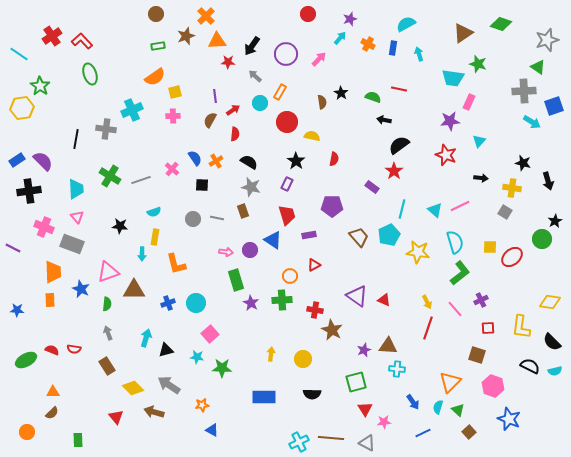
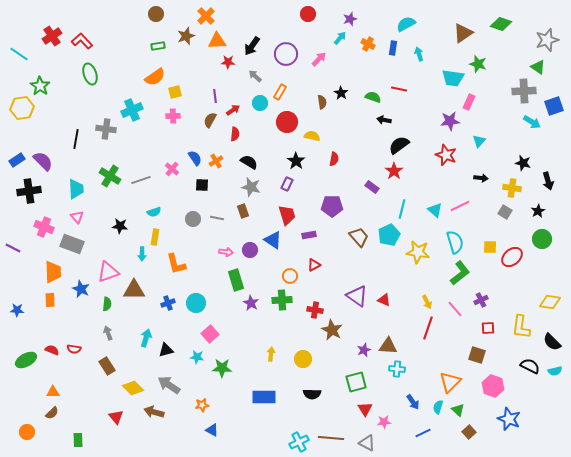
black star at (555, 221): moved 17 px left, 10 px up
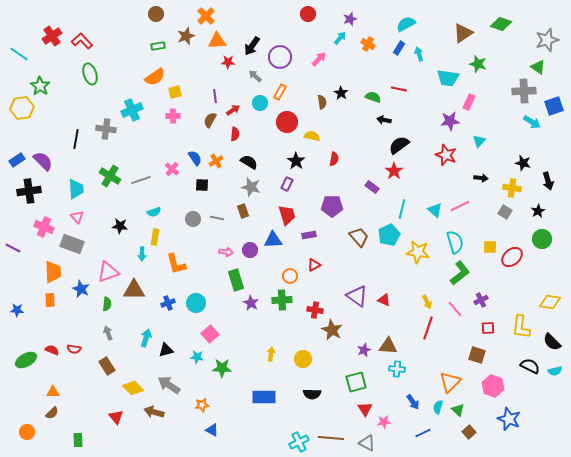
blue rectangle at (393, 48): moved 6 px right; rotated 24 degrees clockwise
purple circle at (286, 54): moved 6 px left, 3 px down
cyan trapezoid at (453, 78): moved 5 px left
blue triangle at (273, 240): rotated 36 degrees counterclockwise
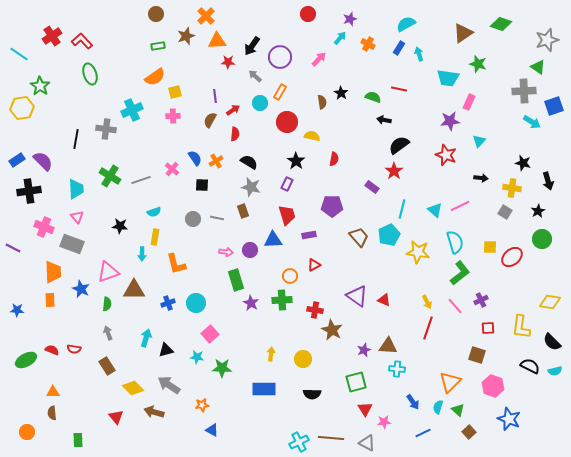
pink line at (455, 309): moved 3 px up
blue rectangle at (264, 397): moved 8 px up
brown semicircle at (52, 413): rotated 128 degrees clockwise
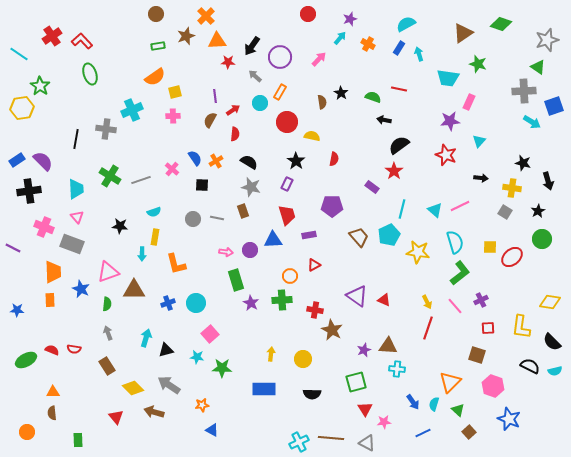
cyan semicircle at (438, 407): moved 4 px left, 3 px up
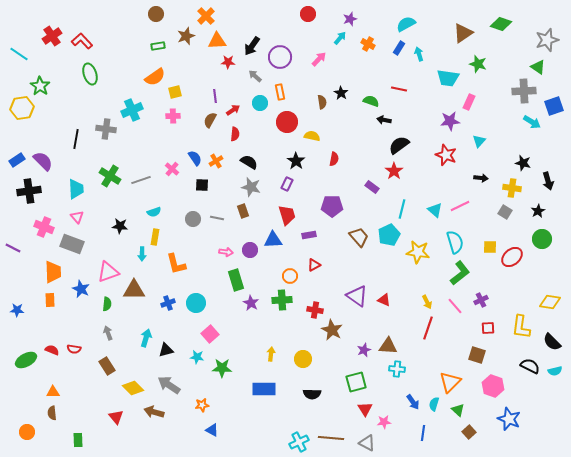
orange rectangle at (280, 92): rotated 42 degrees counterclockwise
green semicircle at (373, 97): moved 2 px left, 4 px down
blue line at (423, 433): rotated 56 degrees counterclockwise
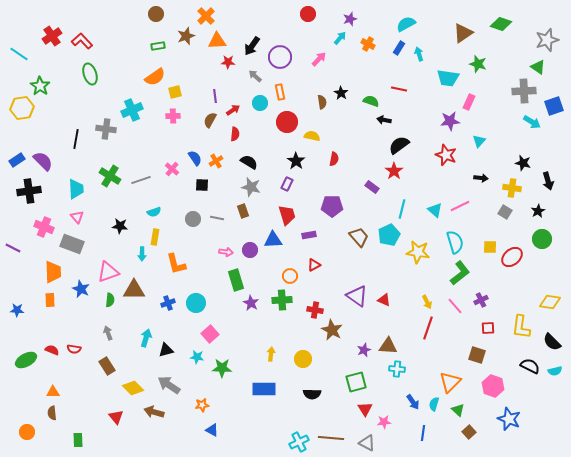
green semicircle at (107, 304): moved 3 px right, 4 px up
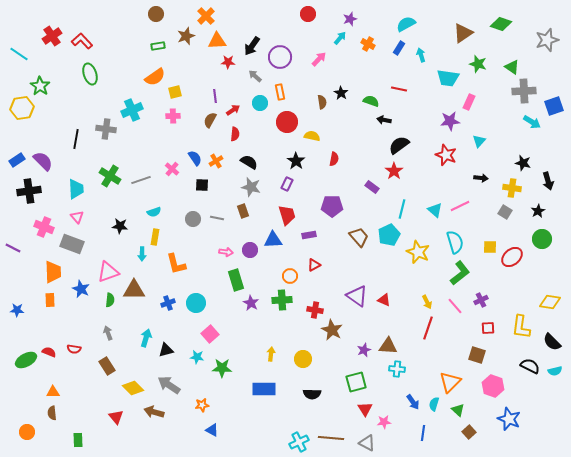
cyan arrow at (419, 54): moved 2 px right, 1 px down
green triangle at (538, 67): moved 26 px left
yellow star at (418, 252): rotated 15 degrees clockwise
red semicircle at (52, 350): moved 3 px left, 2 px down
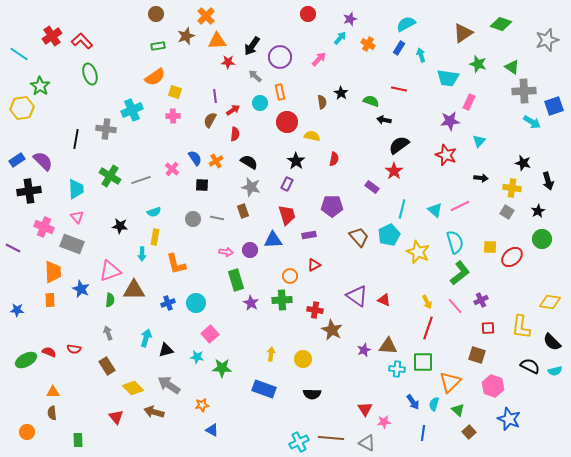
yellow square at (175, 92): rotated 32 degrees clockwise
gray square at (505, 212): moved 2 px right
pink triangle at (108, 272): moved 2 px right, 1 px up
green square at (356, 382): moved 67 px right, 20 px up; rotated 15 degrees clockwise
blue rectangle at (264, 389): rotated 20 degrees clockwise
